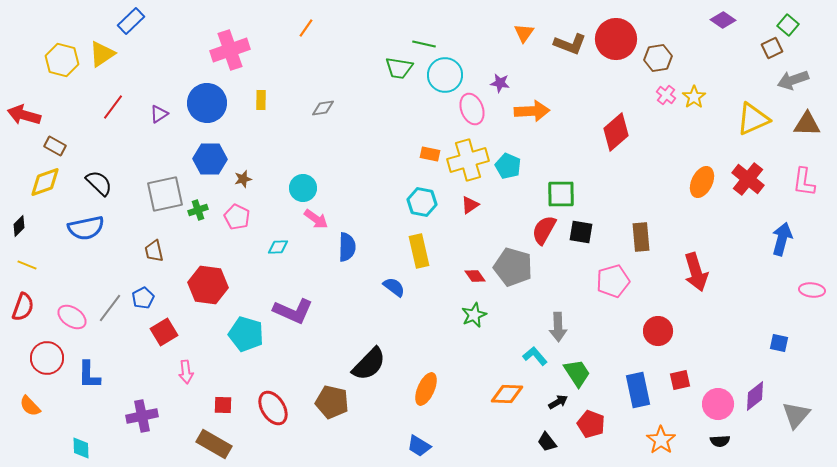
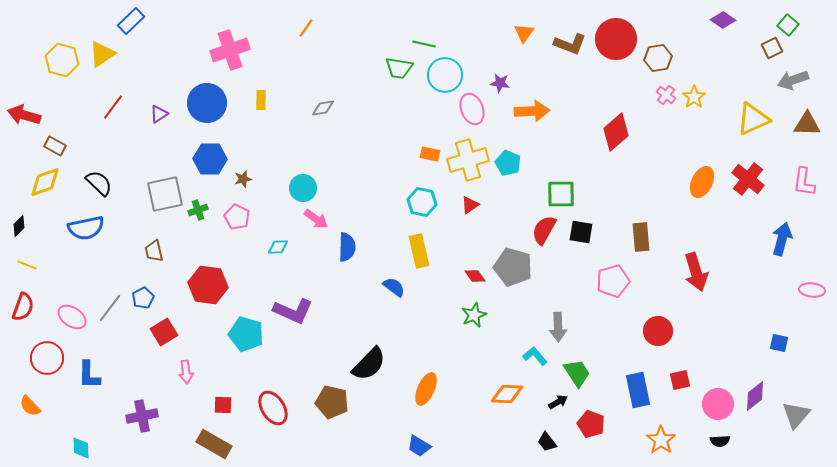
cyan pentagon at (508, 166): moved 3 px up
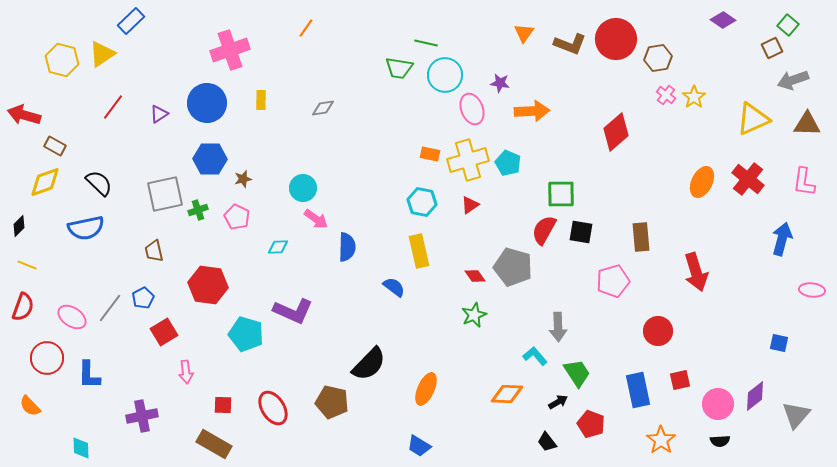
green line at (424, 44): moved 2 px right, 1 px up
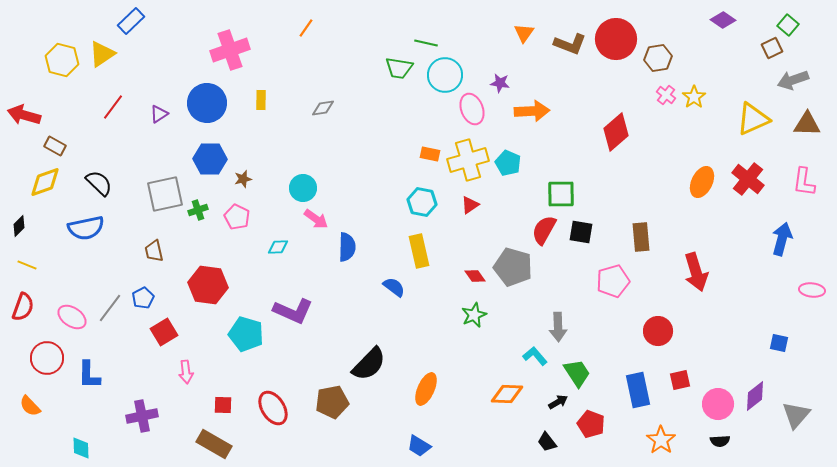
brown pentagon at (332, 402): rotated 24 degrees counterclockwise
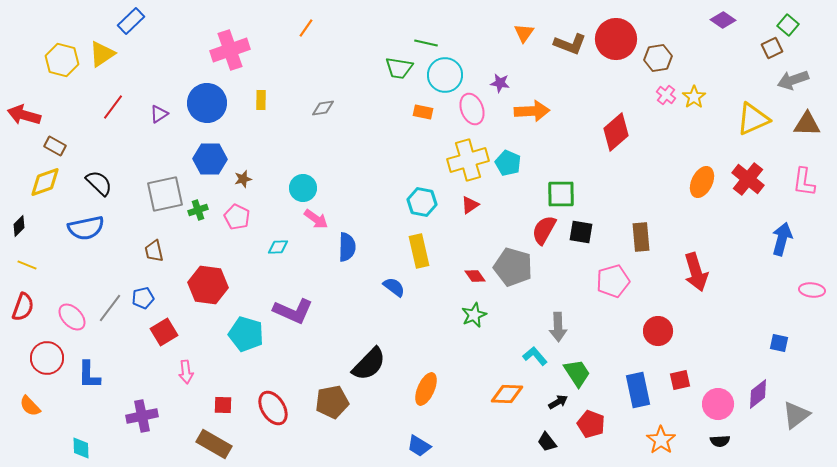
orange rectangle at (430, 154): moved 7 px left, 42 px up
blue pentagon at (143, 298): rotated 15 degrees clockwise
pink ellipse at (72, 317): rotated 12 degrees clockwise
purple diamond at (755, 396): moved 3 px right, 2 px up
gray triangle at (796, 415): rotated 12 degrees clockwise
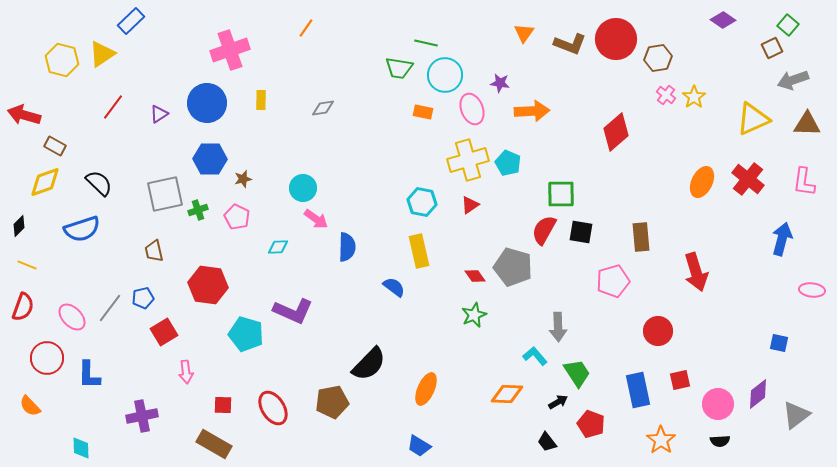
blue semicircle at (86, 228): moved 4 px left, 1 px down; rotated 6 degrees counterclockwise
